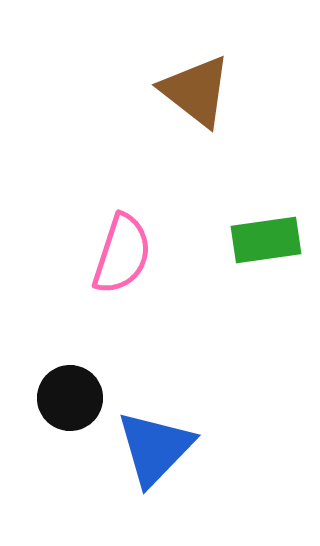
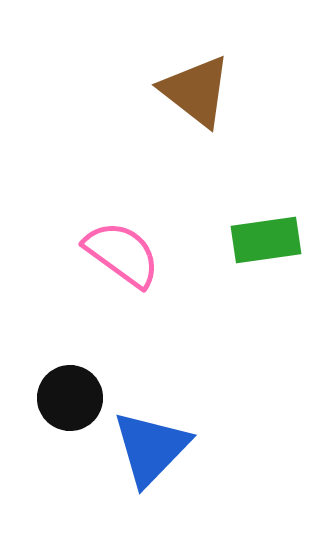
pink semicircle: rotated 72 degrees counterclockwise
blue triangle: moved 4 px left
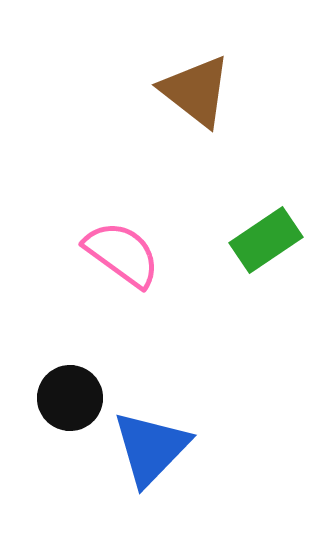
green rectangle: rotated 26 degrees counterclockwise
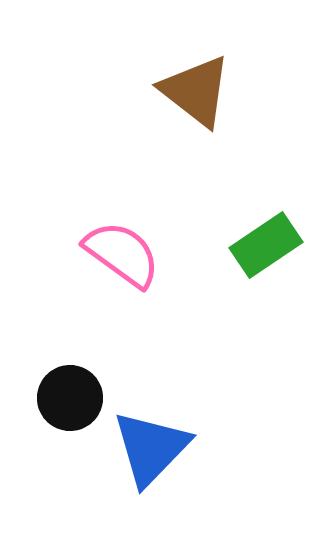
green rectangle: moved 5 px down
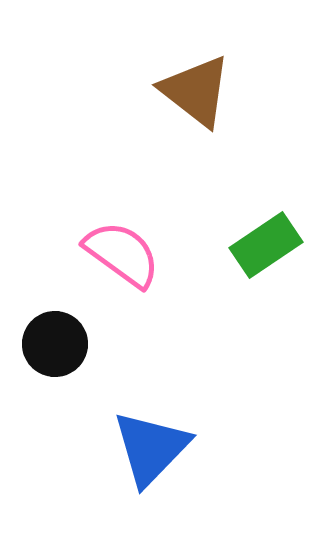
black circle: moved 15 px left, 54 px up
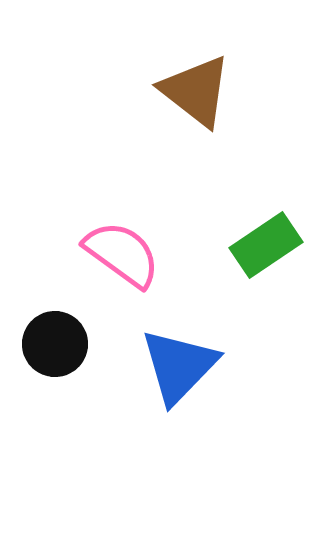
blue triangle: moved 28 px right, 82 px up
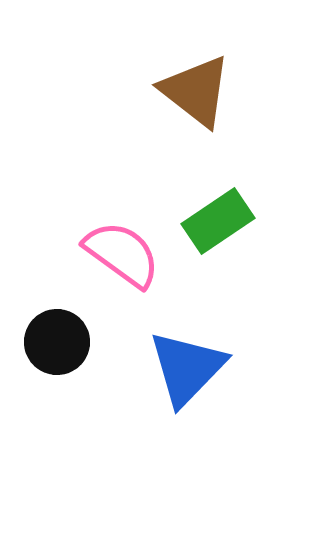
green rectangle: moved 48 px left, 24 px up
black circle: moved 2 px right, 2 px up
blue triangle: moved 8 px right, 2 px down
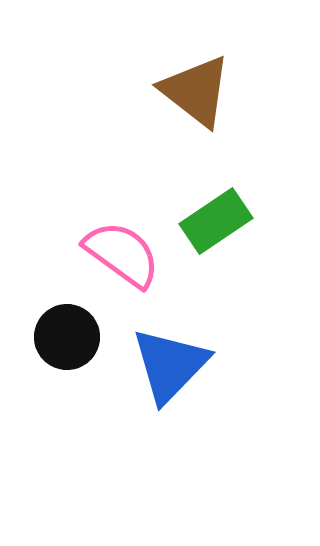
green rectangle: moved 2 px left
black circle: moved 10 px right, 5 px up
blue triangle: moved 17 px left, 3 px up
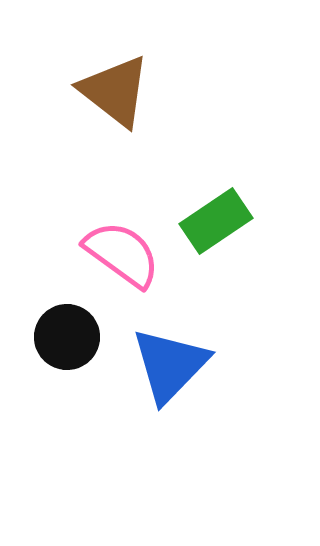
brown triangle: moved 81 px left
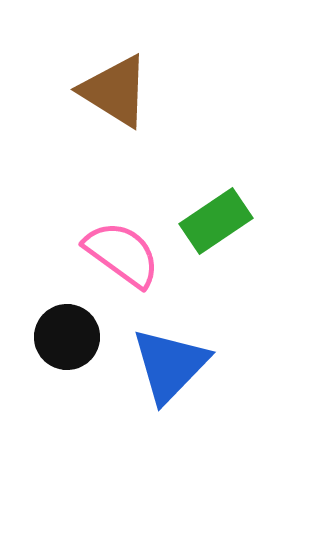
brown triangle: rotated 6 degrees counterclockwise
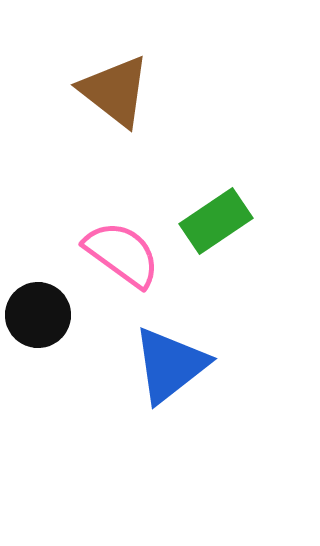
brown triangle: rotated 6 degrees clockwise
black circle: moved 29 px left, 22 px up
blue triangle: rotated 8 degrees clockwise
